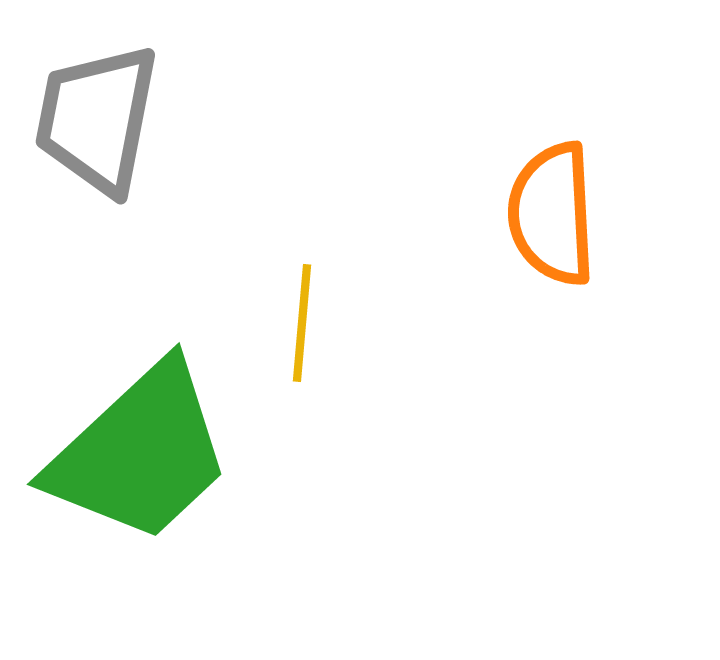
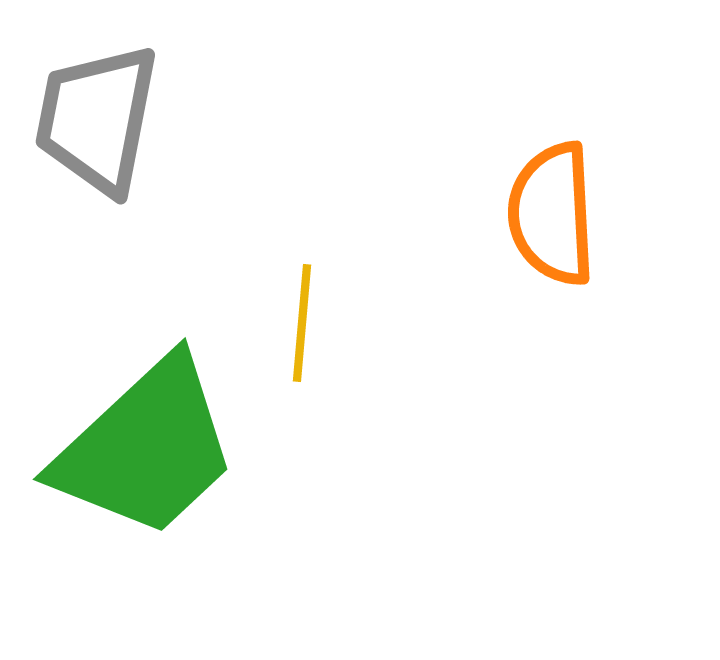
green trapezoid: moved 6 px right, 5 px up
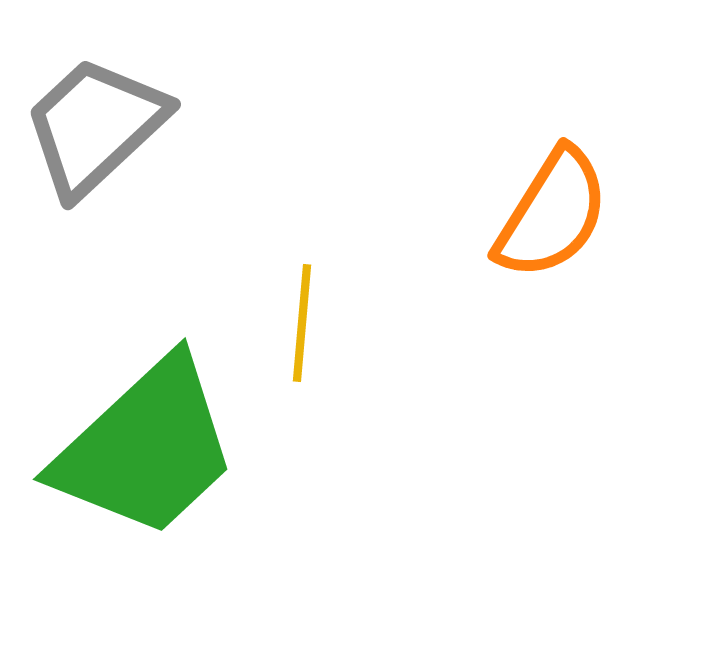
gray trapezoid: moved 2 px left, 7 px down; rotated 36 degrees clockwise
orange semicircle: rotated 145 degrees counterclockwise
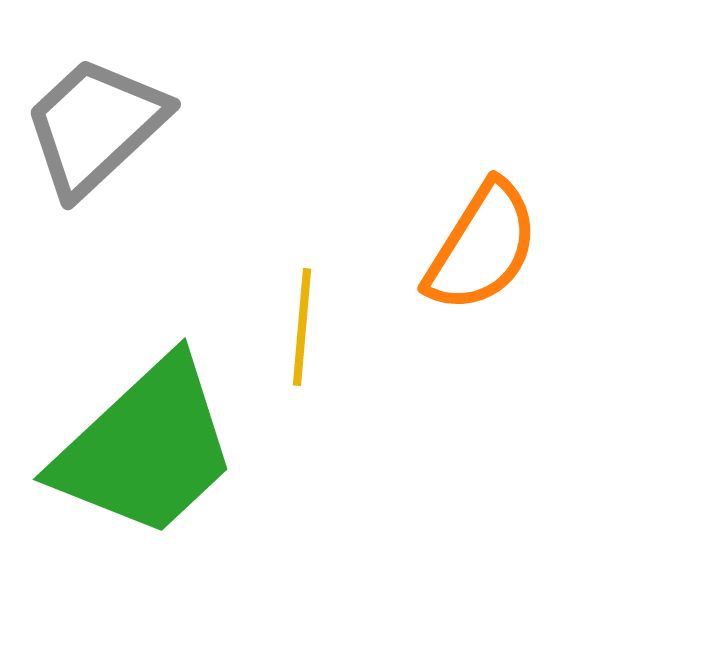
orange semicircle: moved 70 px left, 33 px down
yellow line: moved 4 px down
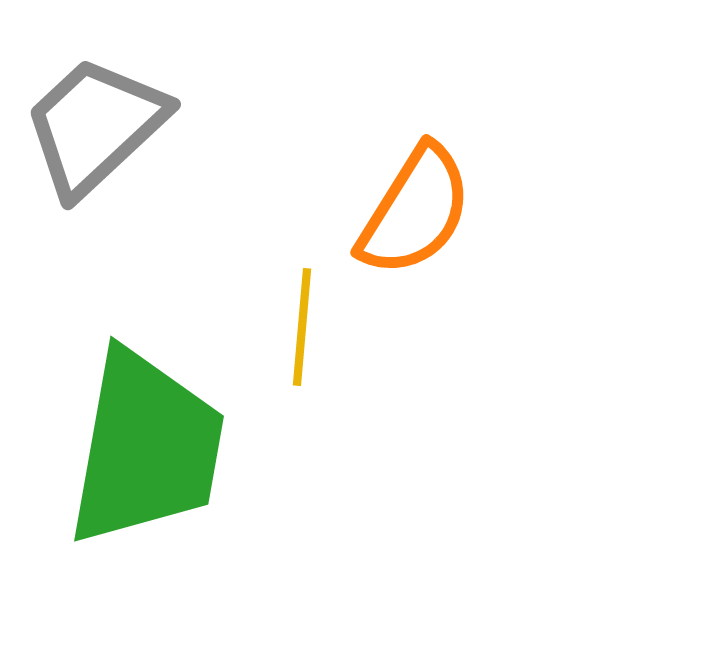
orange semicircle: moved 67 px left, 36 px up
green trapezoid: rotated 37 degrees counterclockwise
